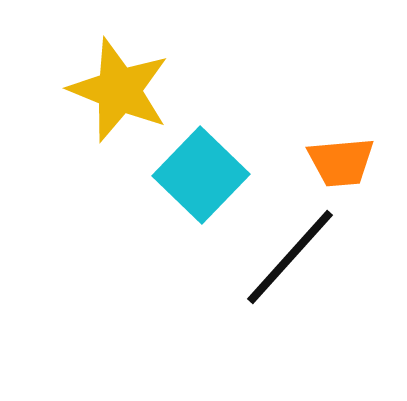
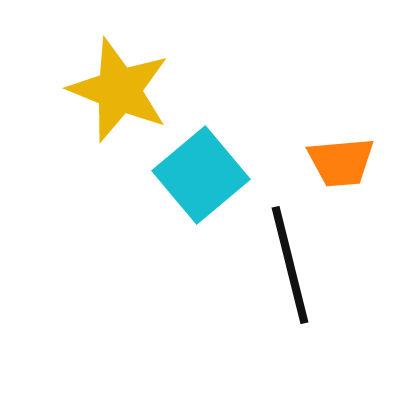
cyan square: rotated 6 degrees clockwise
black line: moved 8 px down; rotated 56 degrees counterclockwise
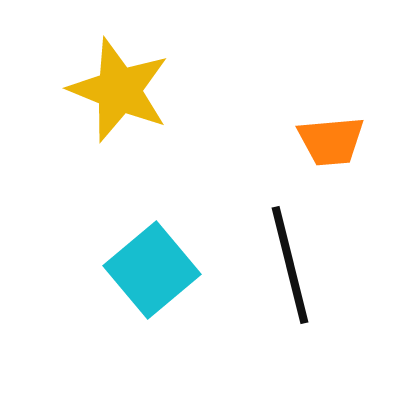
orange trapezoid: moved 10 px left, 21 px up
cyan square: moved 49 px left, 95 px down
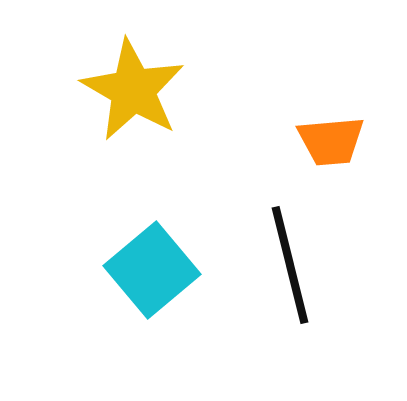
yellow star: moved 14 px right; rotated 8 degrees clockwise
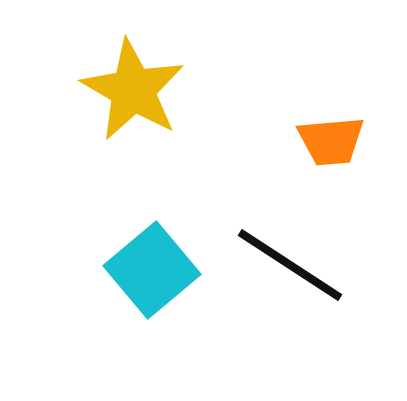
black line: rotated 43 degrees counterclockwise
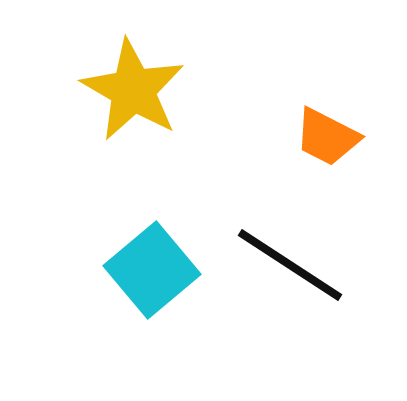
orange trapezoid: moved 4 px left, 4 px up; rotated 32 degrees clockwise
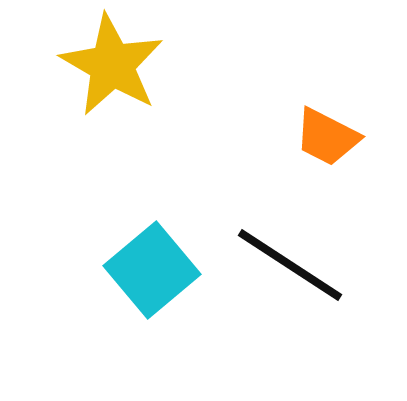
yellow star: moved 21 px left, 25 px up
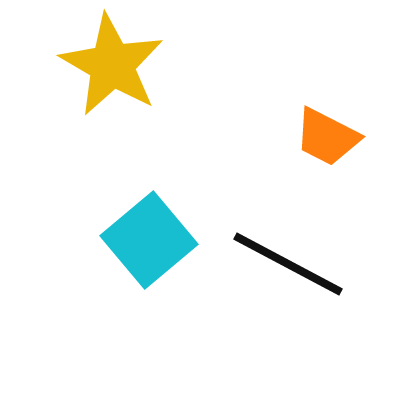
black line: moved 2 px left, 1 px up; rotated 5 degrees counterclockwise
cyan square: moved 3 px left, 30 px up
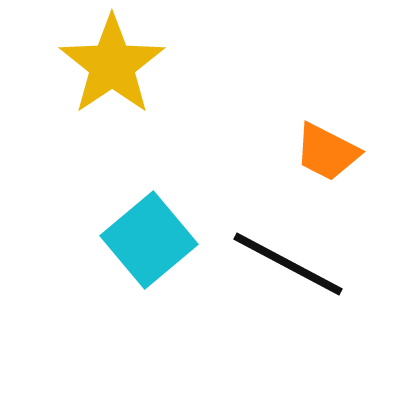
yellow star: rotated 8 degrees clockwise
orange trapezoid: moved 15 px down
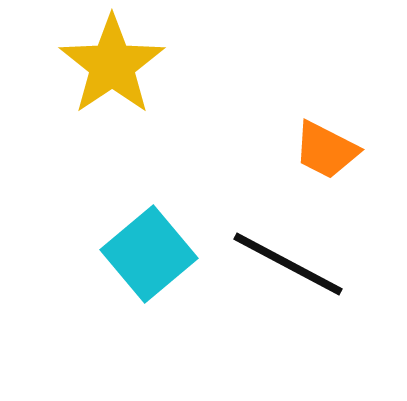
orange trapezoid: moved 1 px left, 2 px up
cyan square: moved 14 px down
